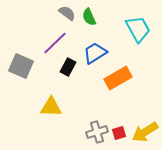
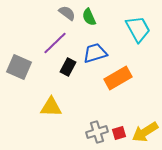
blue trapezoid: rotated 15 degrees clockwise
gray square: moved 2 px left, 1 px down
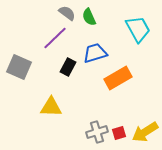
purple line: moved 5 px up
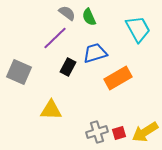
gray square: moved 5 px down
yellow triangle: moved 3 px down
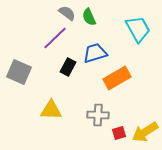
orange rectangle: moved 1 px left
gray cross: moved 1 px right, 17 px up; rotated 20 degrees clockwise
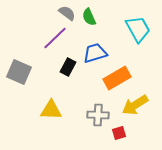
yellow arrow: moved 10 px left, 27 px up
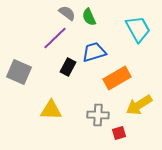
blue trapezoid: moved 1 px left, 1 px up
yellow arrow: moved 4 px right
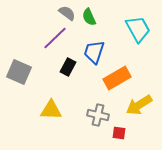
blue trapezoid: rotated 55 degrees counterclockwise
gray cross: rotated 10 degrees clockwise
red square: rotated 24 degrees clockwise
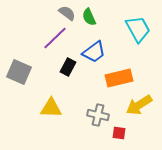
blue trapezoid: rotated 145 degrees counterclockwise
orange rectangle: moved 2 px right; rotated 16 degrees clockwise
yellow triangle: moved 2 px up
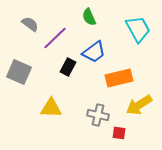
gray semicircle: moved 37 px left, 11 px down
